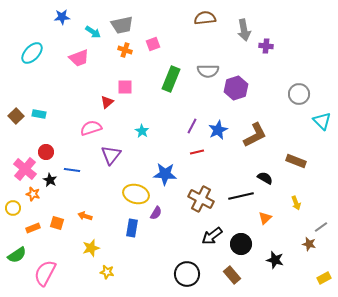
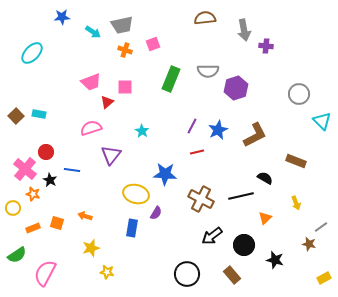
pink trapezoid at (79, 58): moved 12 px right, 24 px down
black circle at (241, 244): moved 3 px right, 1 px down
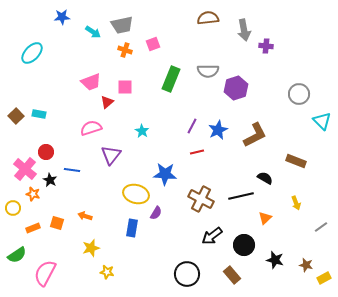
brown semicircle at (205, 18): moved 3 px right
brown star at (309, 244): moved 3 px left, 21 px down
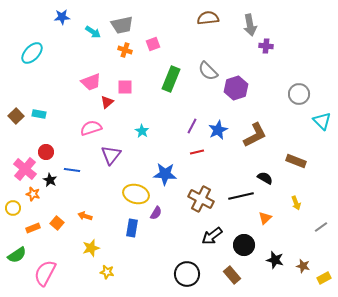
gray arrow at (244, 30): moved 6 px right, 5 px up
gray semicircle at (208, 71): rotated 45 degrees clockwise
orange square at (57, 223): rotated 24 degrees clockwise
brown star at (306, 265): moved 3 px left, 1 px down
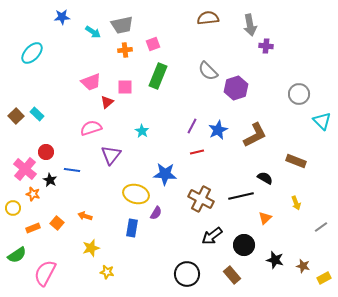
orange cross at (125, 50): rotated 24 degrees counterclockwise
green rectangle at (171, 79): moved 13 px left, 3 px up
cyan rectangle at (39, 114): moved 2 px left; rotated 32 degrees clockwise
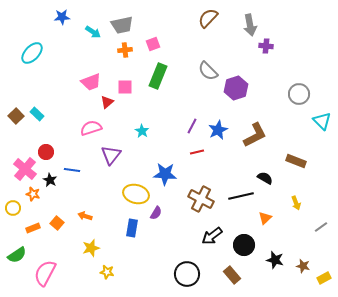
brown semicircle at (208, 18): rotated 40 degrees counterclockwise
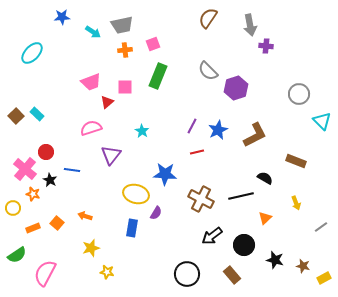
brown semicircle at (208, 18): rotated 10 degrees counterclockwise
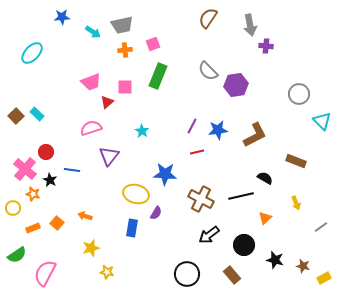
purple hexagon at (236, 88): moved 3 px up; rotated 10 degrees clockwise
blue star at (218, 130): rotated 18 degrees clockwise
purple triangle at (111, 155): moved 2 px left, 1 px down
black arrow at (212, 236): moved 3 px left, 1 px up
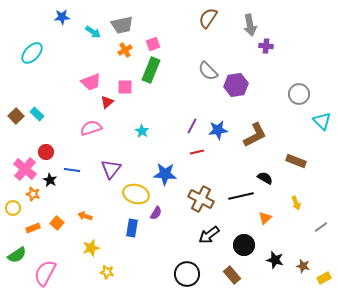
orange cross at (125, 50): rotated 24 degrees counterclockwise
green rectangle at (158, 76): moved 7 px left, 6 px up
purple triangle at (109, 156): moved 2 px right, 13 px down
